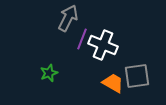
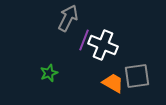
purple line: moved 2 px right, 1 px down
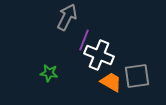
gray arrow: moved 1 px left, 1 px up
white cross: moved 4 px left, 10 px down
green star: rotated 30 degrees clockwise
orange trapezoid: moved 2 px left, 1 px up
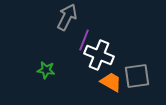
green star: moved 3 px left, 3 px up
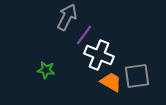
purple line: moved 5 px up; rotated 15 degrees clockwise
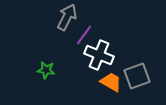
gray square: rotated 12 degrees counterclockwise
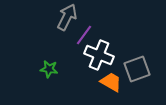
green star: moved 3 px right, 1 px up
gray square: moved 7 px up
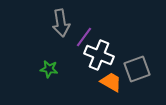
gray arrow: moved 6 px left, 6 px down; rotated 144 degrees clockwise
purple line: moved 2 px down
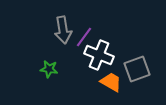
gray arrow: moved 2 px right, 7 px down
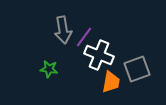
orange trapezoid: rotated 70 degrees clockwise
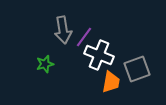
green star: moved 4 px left, 5 px up; rotated 24 degrees counterclockwise
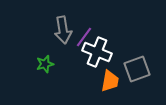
white cross: moved 2 px left, 3 px up
orange trapezoid: moved 1 px left, 1 px up
